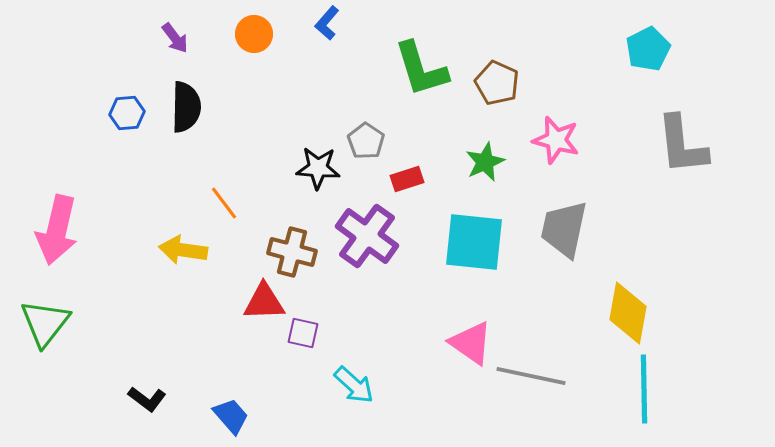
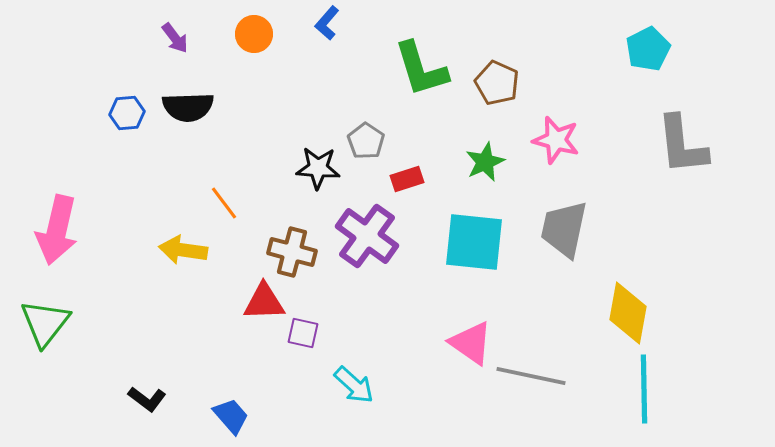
black semicircle: moved 2 px right; rotated 87 degrees clockwise
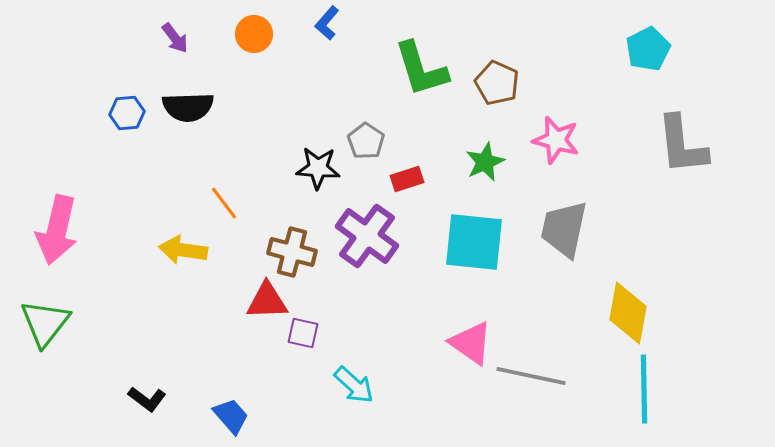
red triangle: moved 3 px right, 1 px up
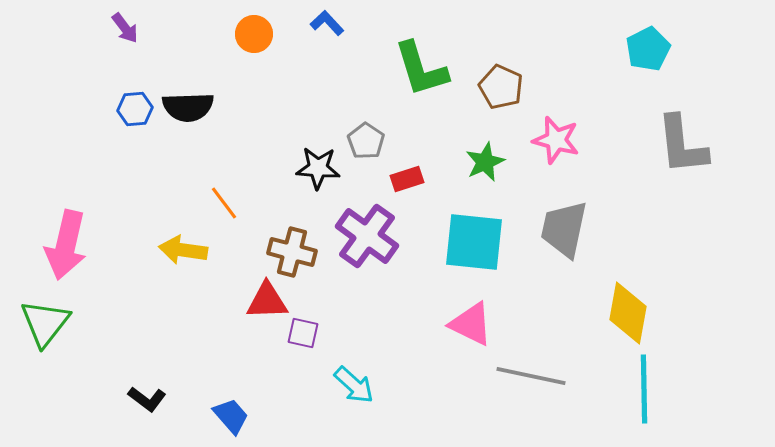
blue L-shape: rotated 96 degrees clockwise
purple arrow: moved 50 px left, 10 px up
brown pentagon: moved 4 px right, 4 px down
blue hexagon: moved 8 px right, 4 px up
pink arrow: moved 9 px right, 15 px down
pink triangle: moved 19 px up; rotated 9 degrees counterclockwise
